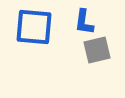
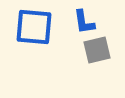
blue L-shape: rotated 16 degrees counterclockwise
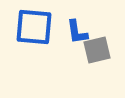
blue L-shape: moved 7 px left, 10 px down
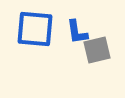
blue square: moved 1 px right, 2 px down
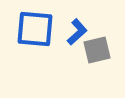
blue L-shape: rotated 124 degrees counterclockwise
